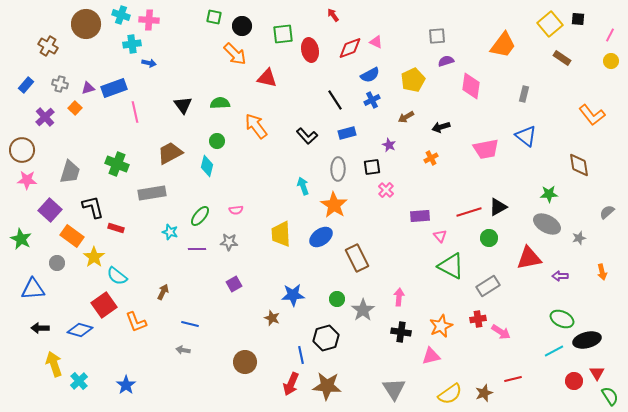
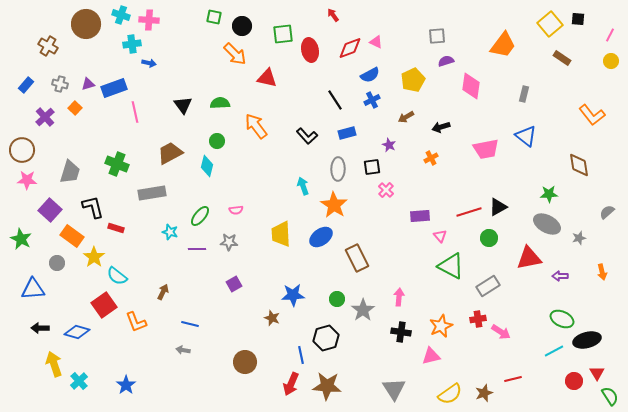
purple triangle at (88, 88): moved 4 px up
blue diamond at (80, 330): moved 3 px left, 2 px down
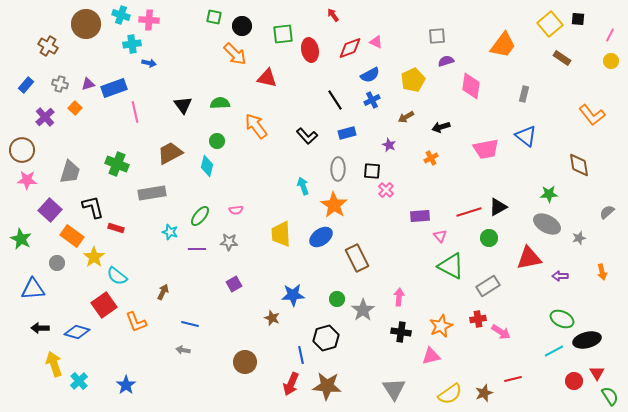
black square at (372, 167): moved 4 px down; rotated 12 degrees clockwise
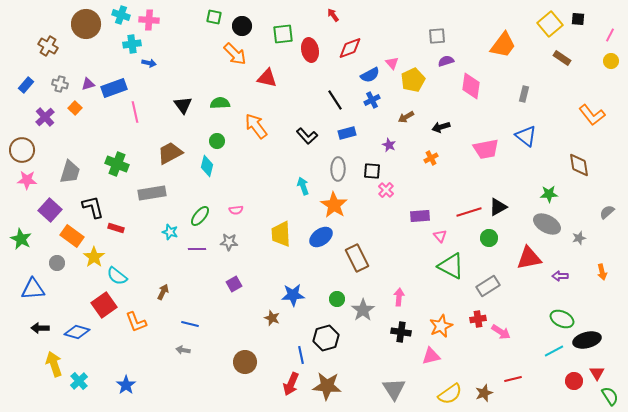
pink triangle at (376, 42): moved 16 px right, 21 px down; rotated 24 degrees clockwise
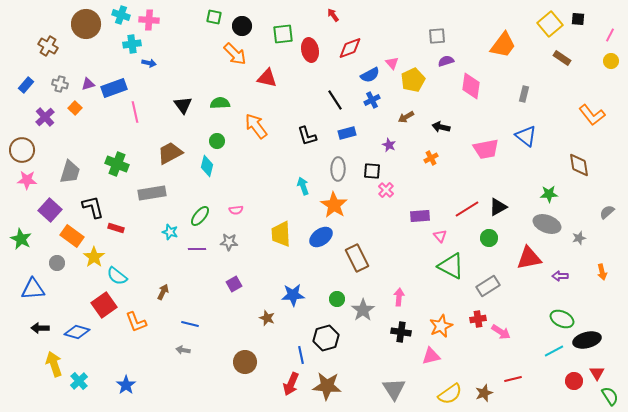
black arrow at (441, 127): rotated 30 degrees clockwise
black L-shape at (307, 136): rotated 25 degrees clockwise
red line at (469, 212): moved 2 px left, 3 px up; rotated 15 degrees counterclockwise
gray ellipse at (547, 224): rotated 8 degrees counterclockwise
brown star at (272, 318): moved 5 px left
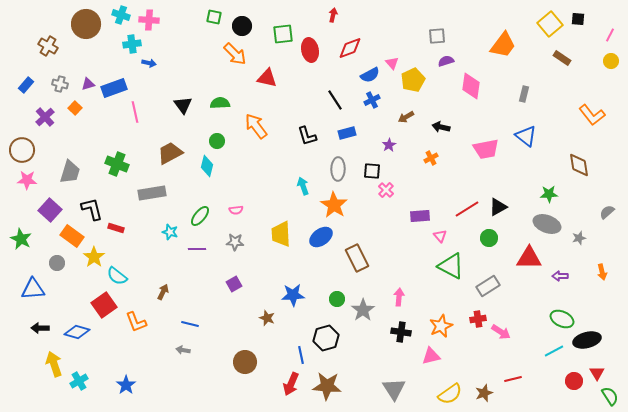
red arrow at (333, 15): rotated 48 degrees clockwise
purple star at (389, 145): rotated 16 degrees clockwise
black L-shape at (93, 207): moved 1 px left, 2 px down
gray star at (229, 242): moved 6 px right
red triangle at (529, 258): rotated 12 degrees clockwise
cyan cross at (79, 381): rotated 12 degrees clockwise
